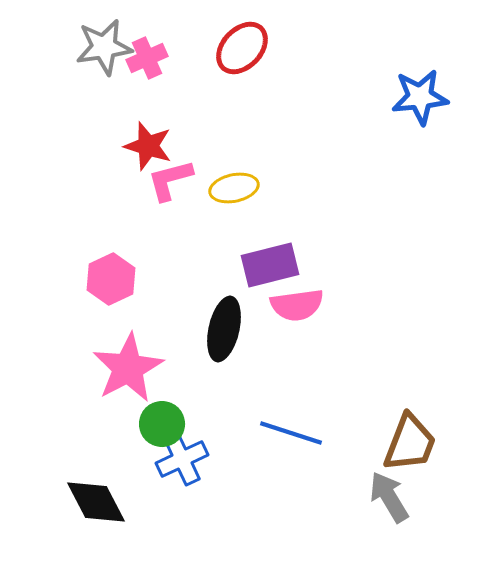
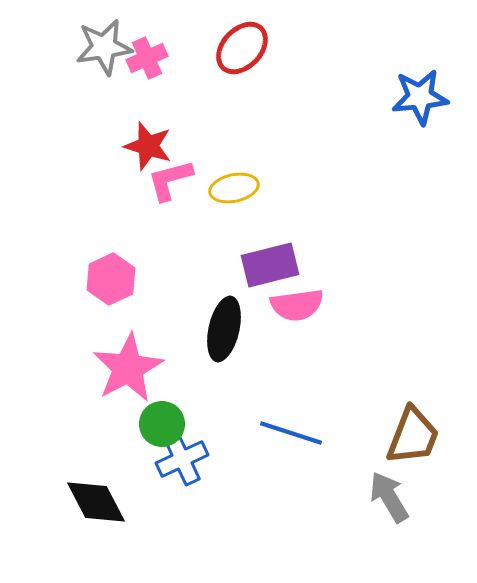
brown trapezoid: moved 3 px right, 7 px up
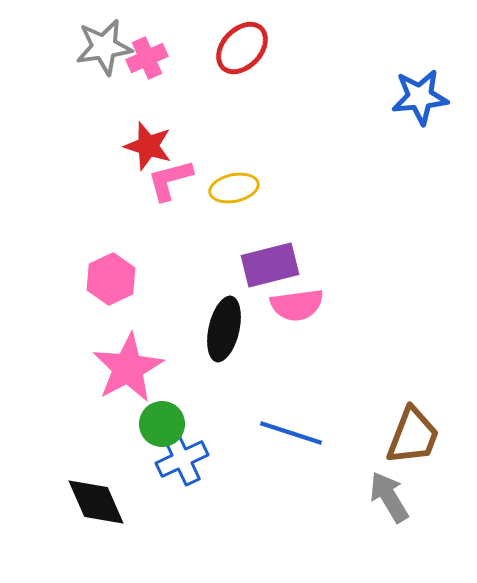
black diamond: rotated 4 degrees clockwise
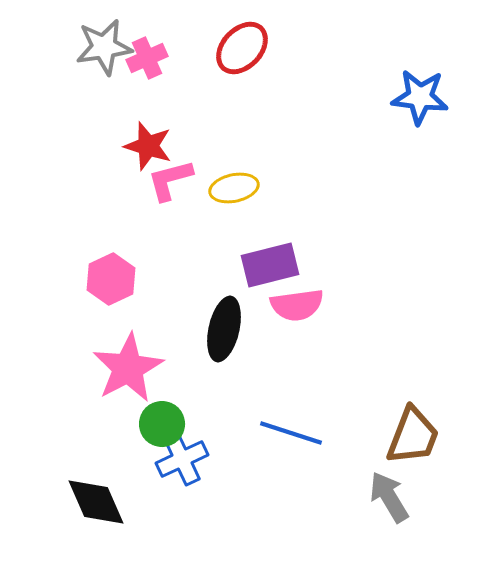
blue star: rotated 12 degrees clockwise
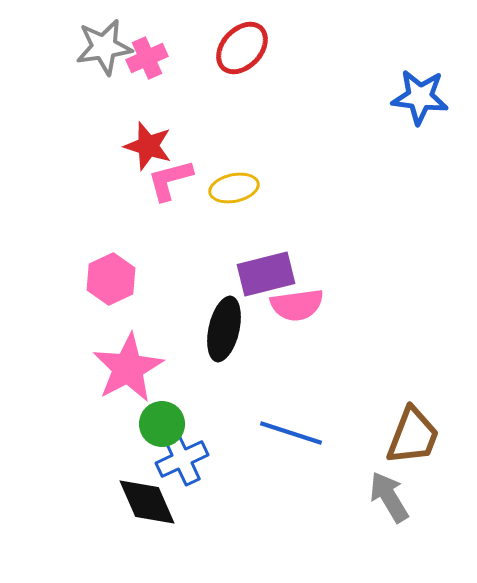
purple rectangle: moved 4 px left, 9 px down
black diamond: moved 51 px right
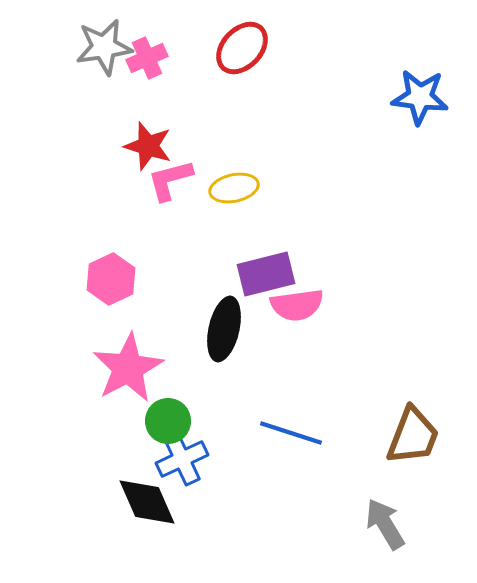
green circle: moved 6 px right, 3 px up
gray arrow: moved 4 px left, 27 px down
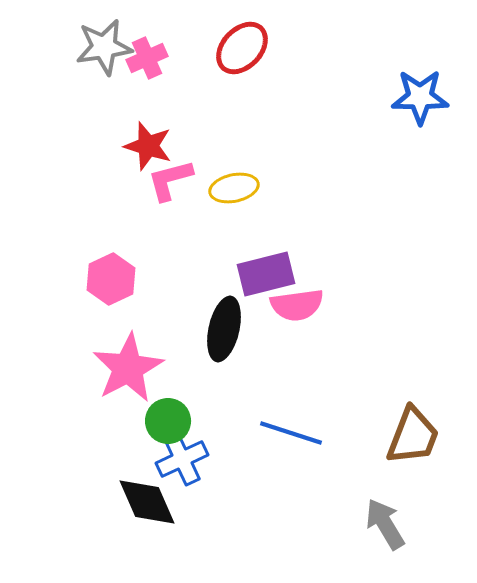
blue star: rotated 6 degrees counterclockwise
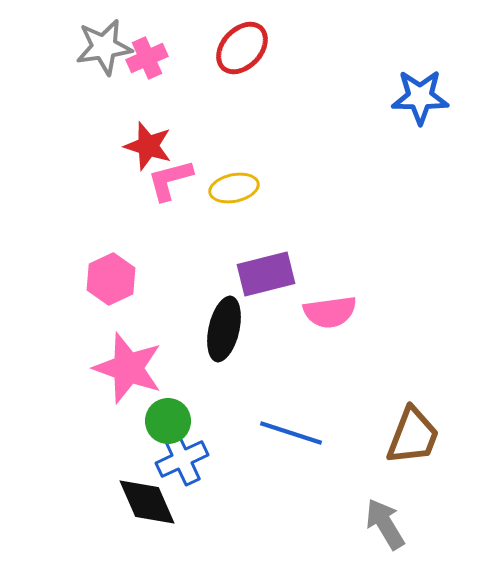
pink semicircle: moved 33 px right, 7 px down
pink star: rotated 24 degrees counterclockwise
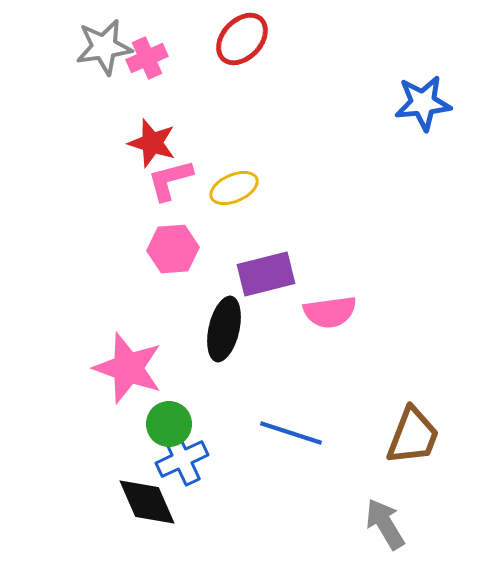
red ellipse: moved 9 px up
blue star: moved 3 px right, 6 px down; rotated 6 degrees counterclockwise
red star: moved 4 px right, 3 px up
yellow ellipse: rotated 12 degrees counterclockwise
pink hexagon: moved 62 px right, 30 px up; rotated 21 degrees clockwise
green circle: moved 1 px right, 3 px down
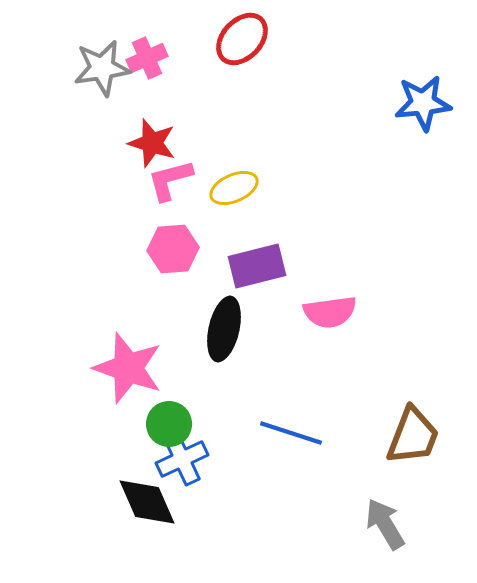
gray star: moved 2 px left, 21 px down
purple rectangle: moved 9 px left, 8 px up
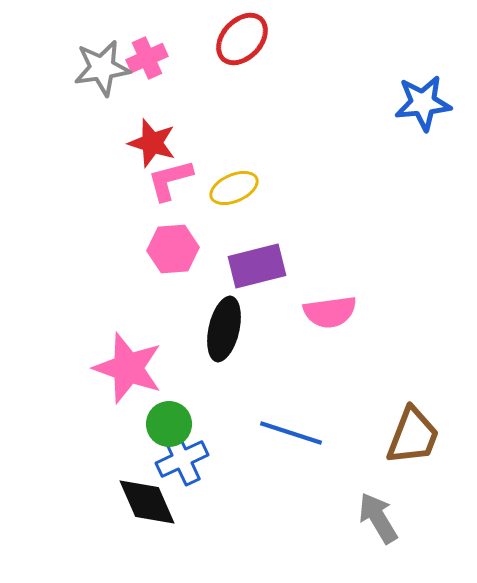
gray arrow: moved 7 px left, 6 px up
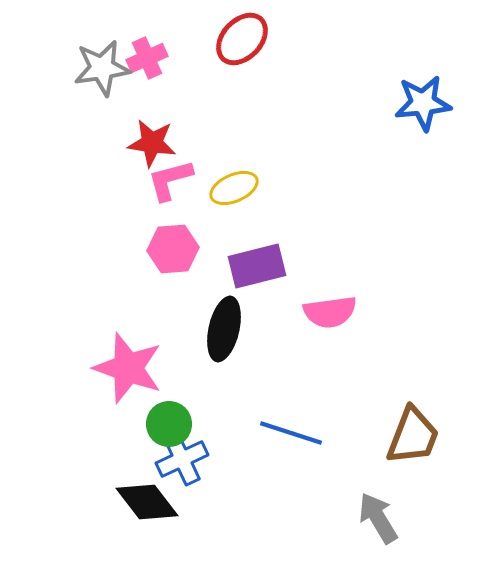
red star: rotated 9 degrees counterclockwise
black diamond: rotated 14 degrees counterclockwise
